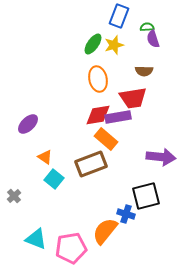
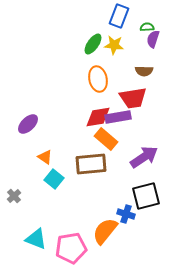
purple semicircle: rotated 36 degrees clockwise
yellow star: rotated 24 degrees clockwise
red diamond: moved 2 px down
purple arrow: moved 17 px left; rotated 40 degrees counterclockwise
brown rectangle: rotated 16 degrees clockwise
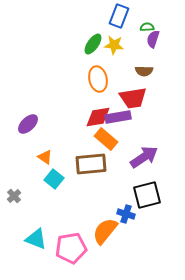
black square: moved 1 px right, 1 px up
